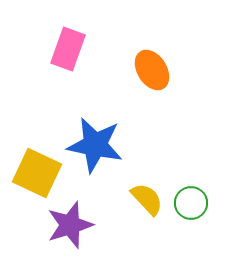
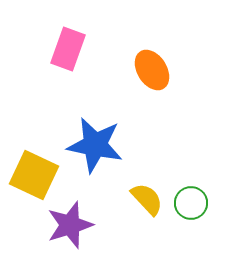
yellow square: moved 3 px left, 2 px down
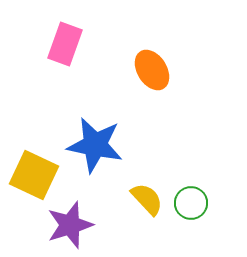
pink rectangle: moved 3 px left, 5 px up
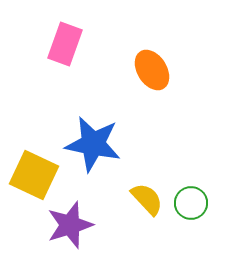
blue star: moved 2 px left, 1 px up
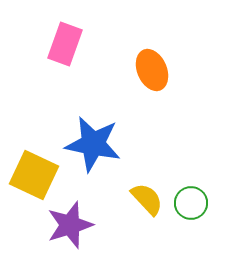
orange ellipse: rotated 9 degrees clockwise
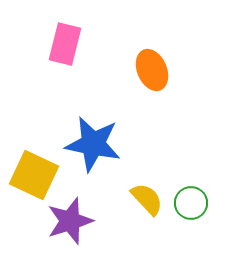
pink rectangle: rotated 6 degrees counterclockwise
purple star: moved 4 px up
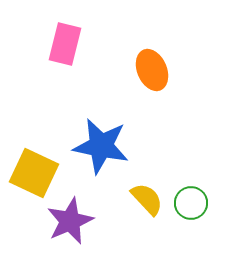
blue star: moved 8 px right, 2 px down
yellow square: moved 2 px up
purple star: rotated 6 degrees counterclockwise
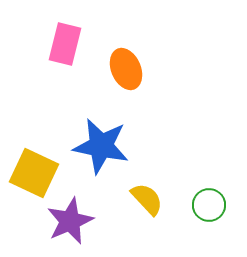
orange ellipse: moved 26 px left, 1 px up
green circle: moved 18 px right, 2 px down
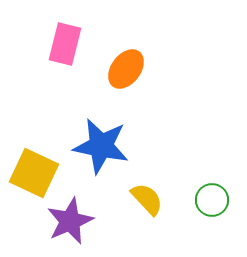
orange ellipse: rotated 60 degrees clockwise
green circle: moved 3 px right, 5 px up
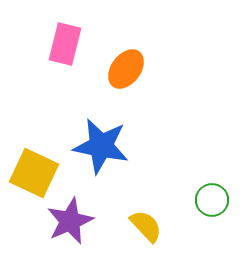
yellow semicircle: moved 1 px left, 27 px down
